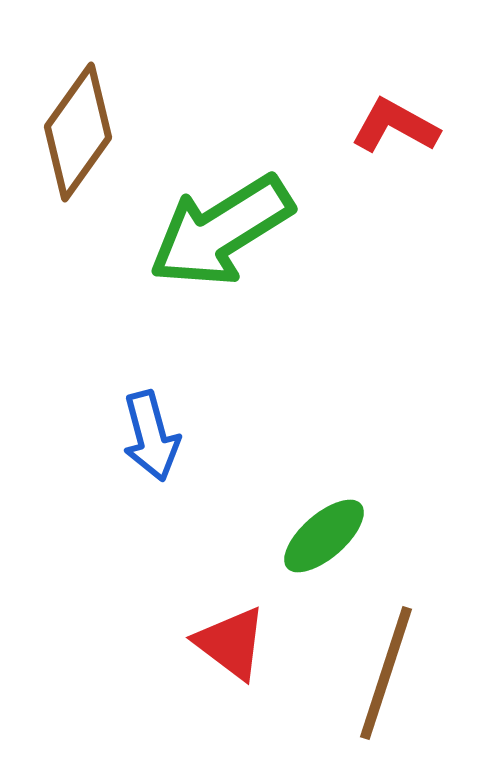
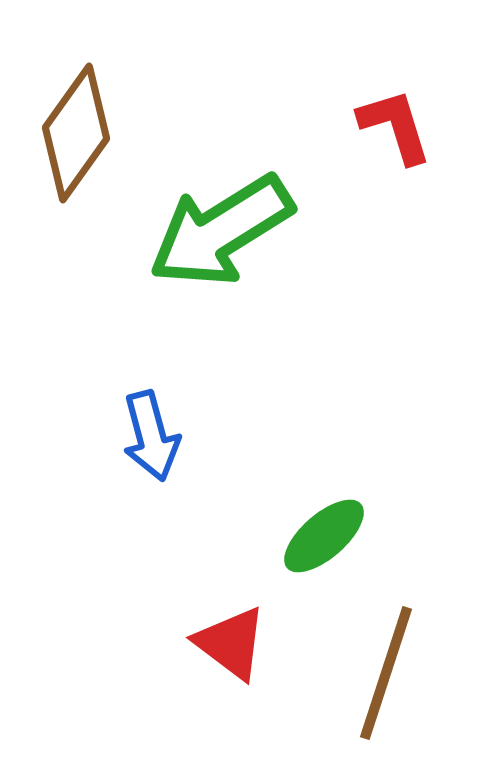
red L-shape: rotated 44 degrees clockwise
brown diamond: moved 2 px left, 1 px down
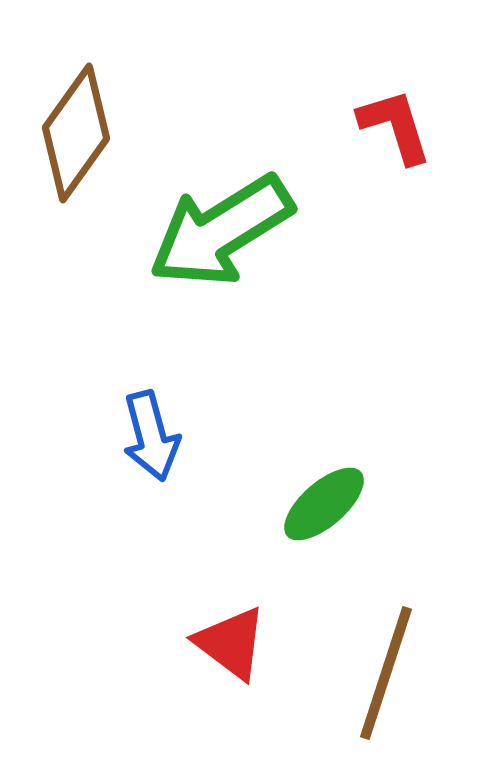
green ellipse: moved 32 px up
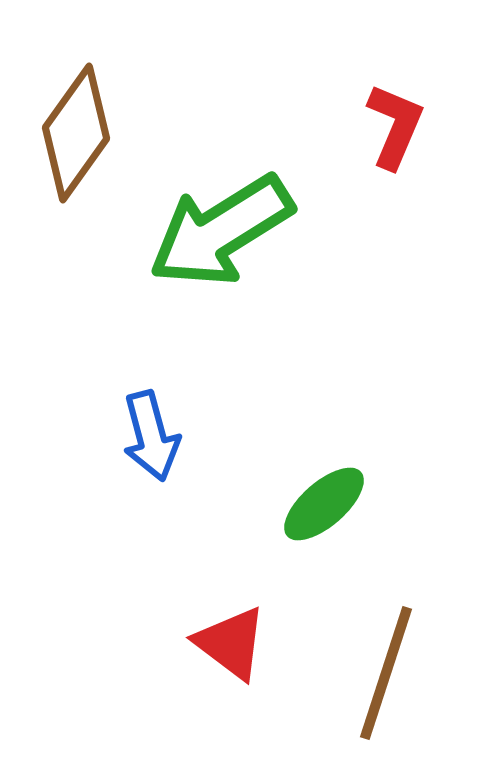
red L-shape: rotated 40 degrees clockwise
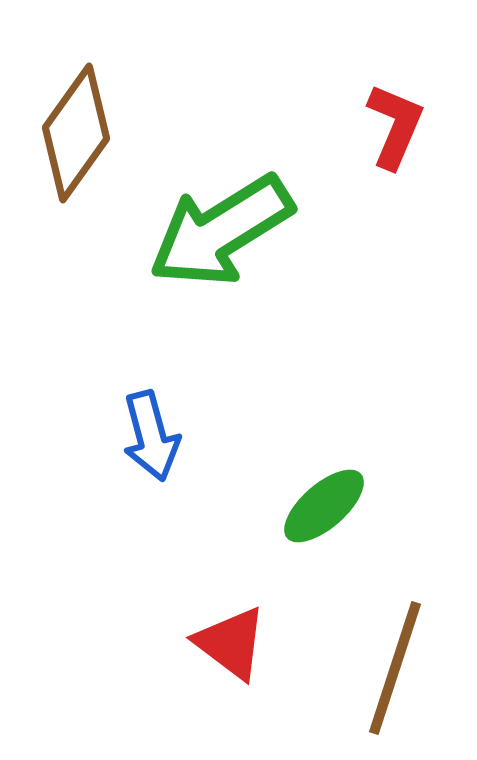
green ellipse: moved 2 px down
brown line: moved 9 px right, 5 px up
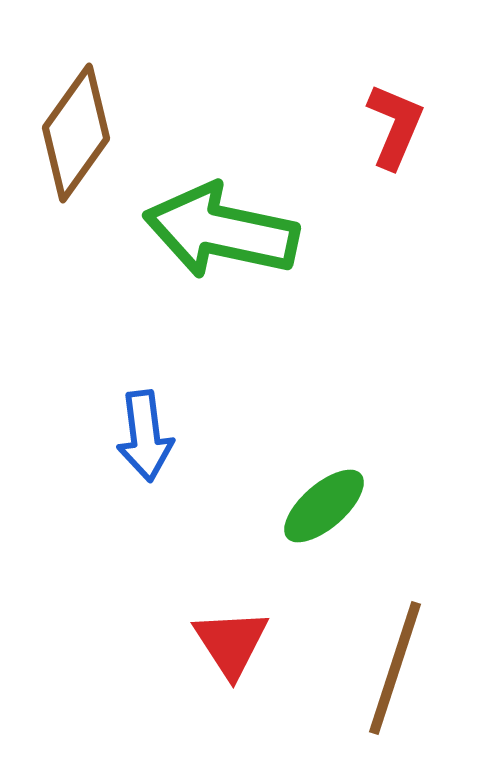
green arrow: rotated 44 degrees clockwise
blue arrow: moved 6 px left; rotated 8 degrees clockwise
red triangle: rotated 20 degrees clockwise
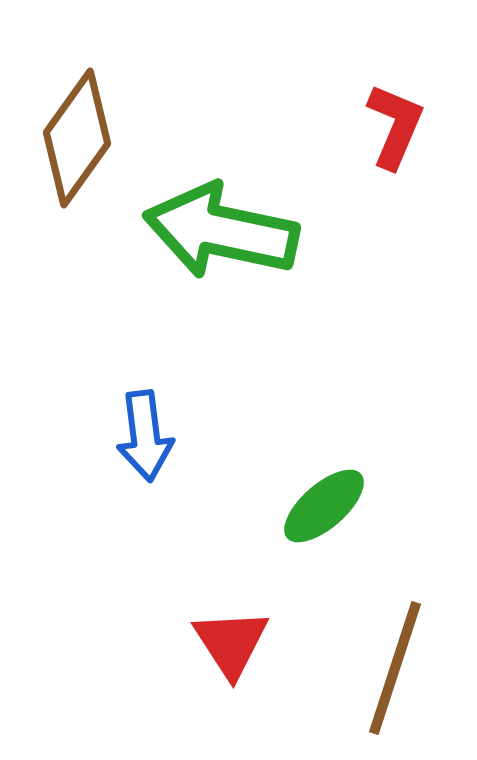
brown diamond: moved 1 px right, 5 px down
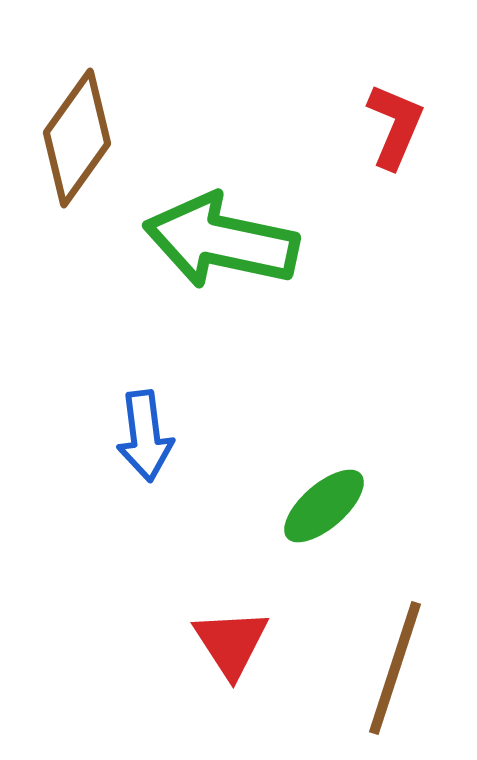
green arrow: moved 10 px down
